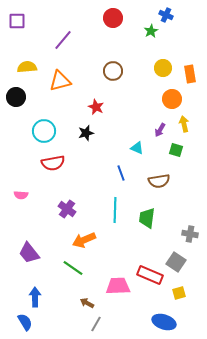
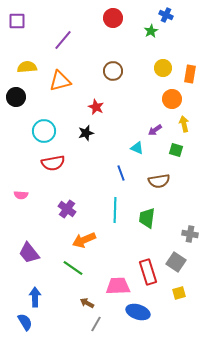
orange rectangle: rotated 18 degrees clockwise
purple arrow: moved 5 px left; rotated 24 degrees clockwise
red rectangle: moved 2 px left, 3 px up; rotated 50 degrees clockwise
blue ellipse: moved 26 px left, 10 px up
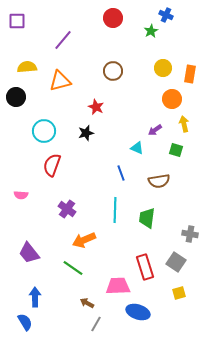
red semicircle: moved 1 px left, 2 px down; rotated 120 degrees clockwise
red rectangle: moved 3 px left, 5 px up
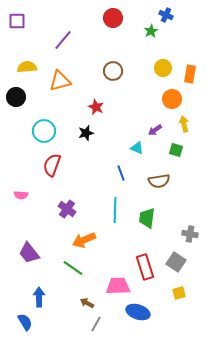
blue arrow: moved 4 px right
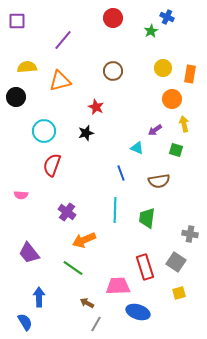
blue cross: moved 1 px right, 2 px down
purple cross: moved 3 px down
